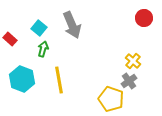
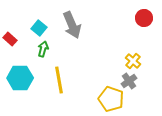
cyan hexagon: moved 2 px left, 1 px up; rotated 20 degrees counterclockwise
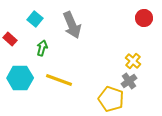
cyan square: moved 4 px left, 9 px up
green arrow: moved 1 px left, 1 px up
yellow line: rotated 60 degrees counterclockwise
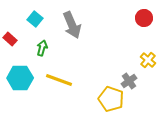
yellow cross: moved 15 px right, 1 px up
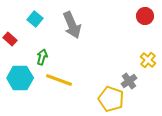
red circle: moved 1 px right, 2 px up
green arrow: moved 9 px down
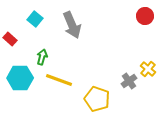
yellow cross: moved 9 px down
yellow pentagon: moved 14 px left
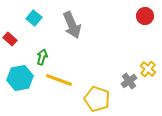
cyan square: moved 1 px left, 1 px up
cyan hexagon: rotated 10 degrees counterclockwise
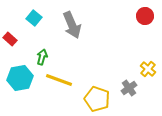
gray cross: moved 7 px down
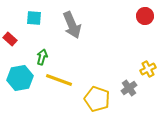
cyan square: rotated 35 degrees counterclockwise
yellow cross: rotated 21 degrees clockwise
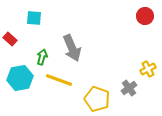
gray arrow: moved 23 px down
